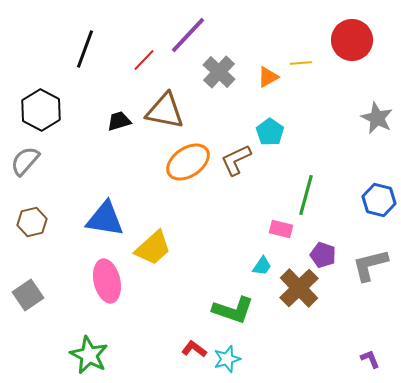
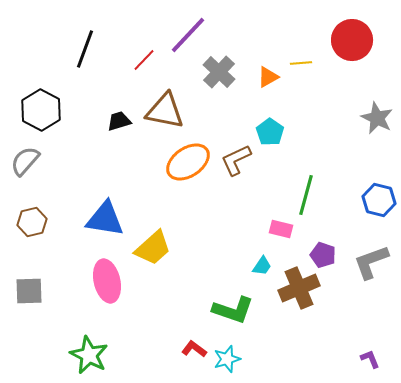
gray L-shape: moved 1 px right, 3 px up; rotated 6 degrees counterclockwise
brown cross: rotated 21 degrees clockwise
gray square: moved 1 px right, 4 px up; rotated 32 degrees clockwise
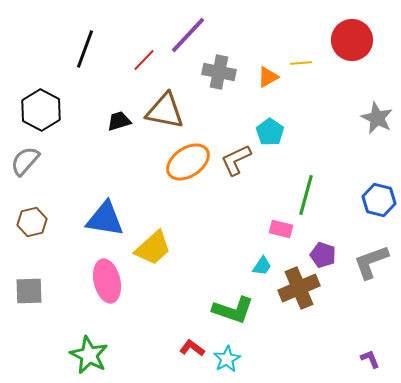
gray cross: rotated 32 degrees counterclockwise
red L-shape: moved 2 px left, 1 px up
cyan star: rotated 12 degrees counterclockwise
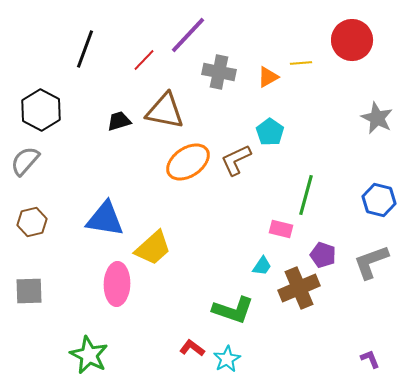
pink ellipse: moved 10 px right, 3 px down; rotated 15 degrees clockwise
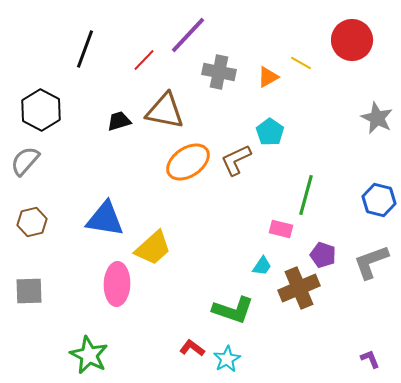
yellow line: rotated 35 degrees clockwise
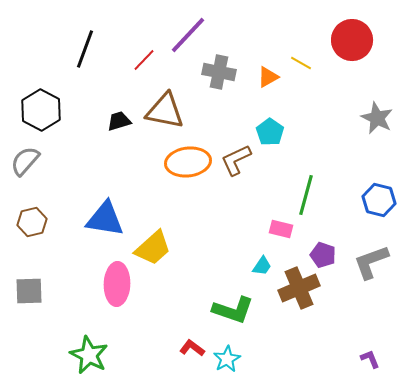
orange ellipse: rotated 27 degrees clockwise
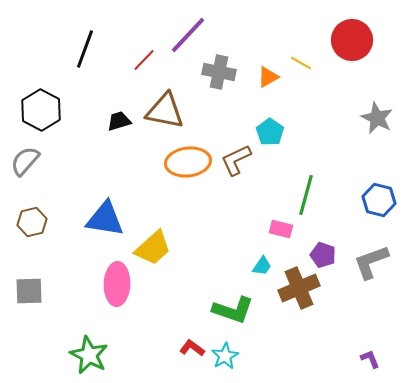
cyan star: moved 2 px left, 3 px up
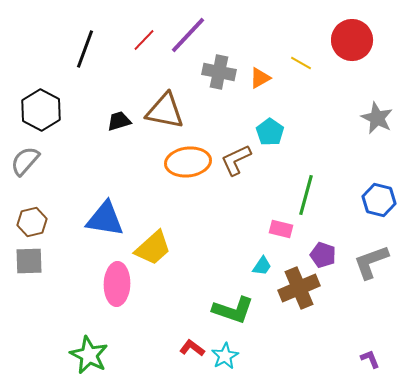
red line: moved 20 px up
orange triangle: moved 8 px left, 1 px down
gray square: moved 30 px up
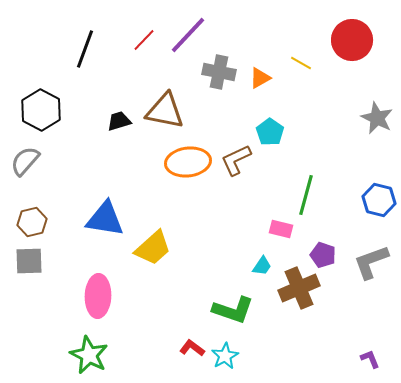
pink ellipse: moved 19 px left, 12 px down
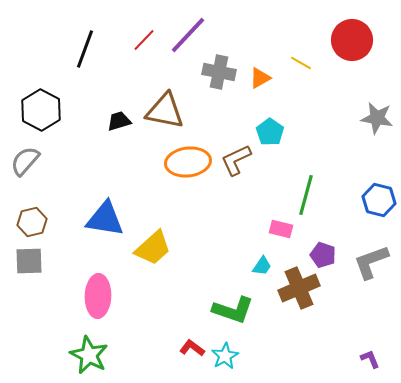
gray star: rotated 16 degrees counterclockwise
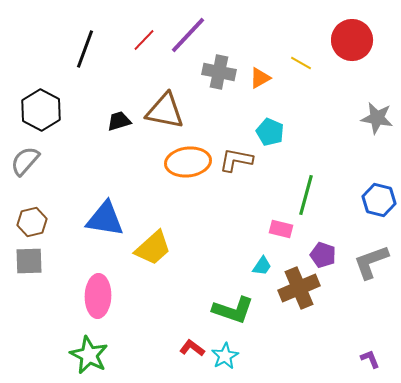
cyan pentagon: rotated 12 degrees counterclockwise
brown L-shape: rotated 36 degrees clockwise
